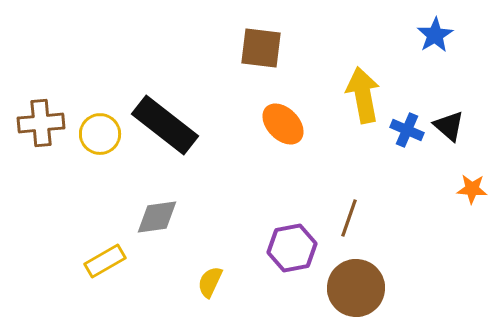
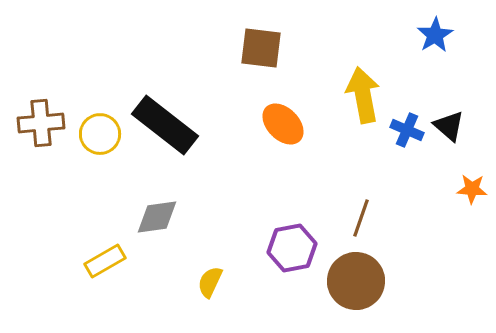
brown line: moved 12 px right
brown circle: moved 7 px up
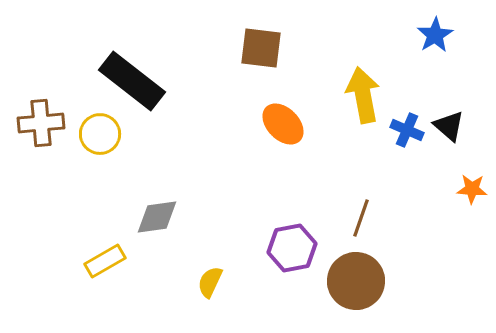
black rectangle: moved 33 px left, 44 px up
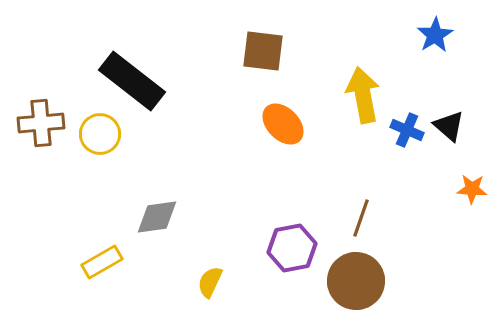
brown square: moved 2 px right, 3 px down
yellow rectangle: moved 3 px left, 1 px down
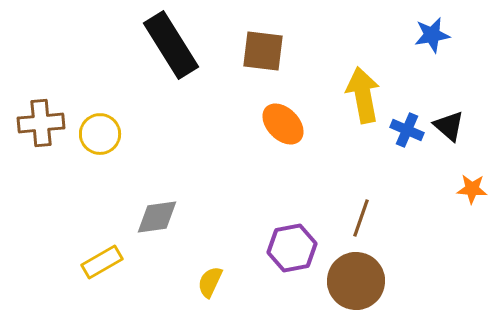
blue star: moved 3 px left; rotated 21 degrees clockwise
black rectangle: moved 39 px right, 36 px up; rotated 20 degrees clockwise
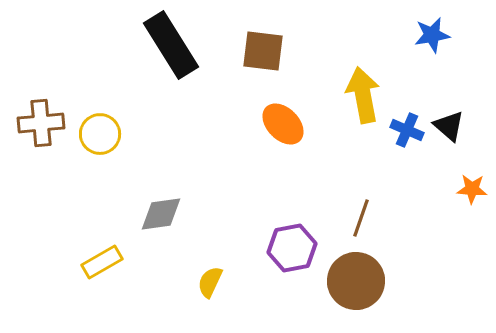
gray diamond: moved 4 px right, 3 px up
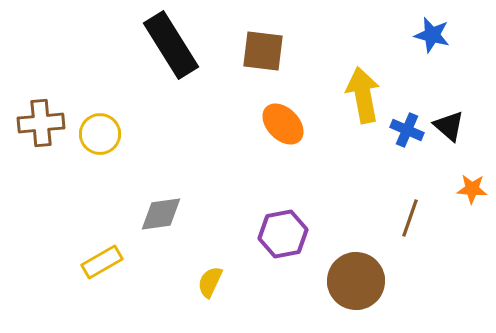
blue star: rotated 24 degrees clockwise
brown line: moved 49 px right
purple hexagon: moved 9 px left, 14 px up
